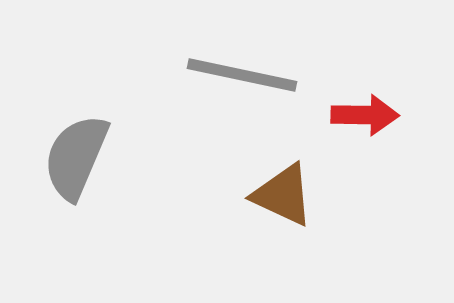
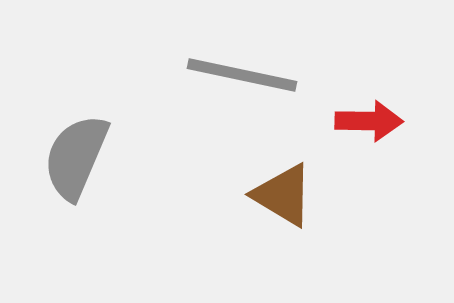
red arrow: moved 4 px right, 6 px down
brown triangle: rotated 6 degrees clockwise
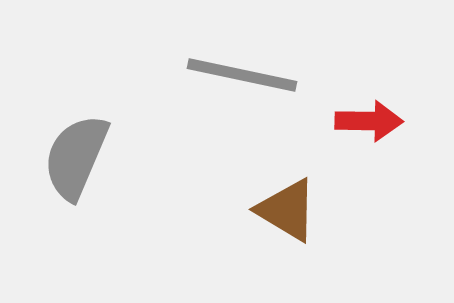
brown triangle: moved 4 px right, 15 px down
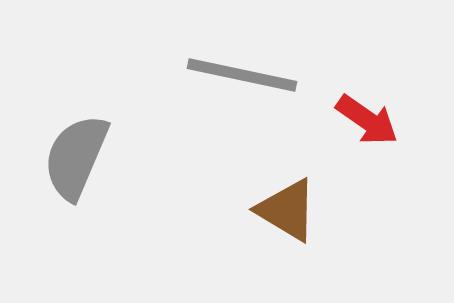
red arrow: moved 2 px left, 1 px up; rotated 34 degrees clockwise
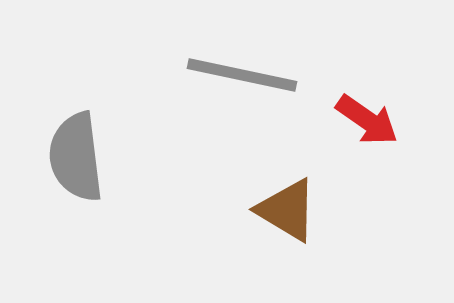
gray semicircle: rotated 30 degrees counterclockwise
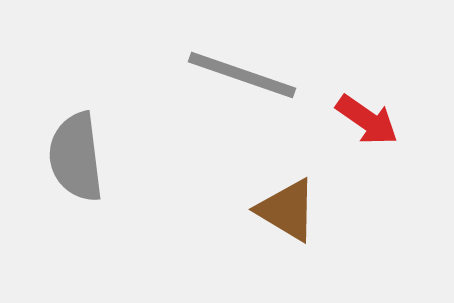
gray line: rotated 7 degrees clockwise
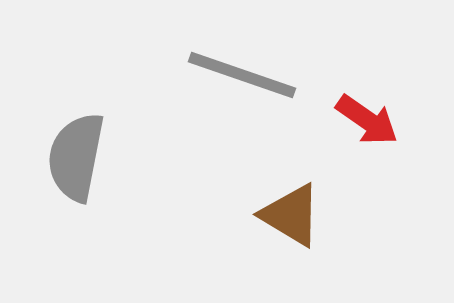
gray semicircle: rotated 18 degrees clockwise
brown triangle: moved 4 px right, 5 px down
